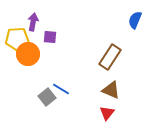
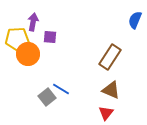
red triangle: moved 1 px left
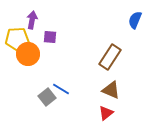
purple arrow: moved 1 px left, 2 px up
red triangle: rotated 14 degrees clockwise
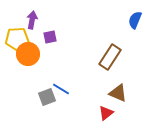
purple square: rotated 16 degrees counterclockwise
brown triangle: moved 7 px right, 3 px down
gray square: rotated 18 degrees clockwise
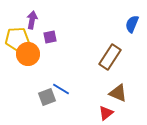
blue semicircle: moved 3 px left, 4 px down
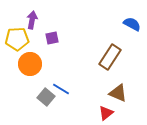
blue semicircle: rotated 96 degrees clockwise
purple square: moved 2 px right, 1 px down
orange circle: moved 2 px right, 10 px down
gray square: moved 1 px left; rotated 30 degrees counterclockwise
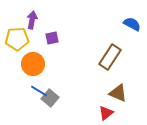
orange circle: moved 3 px right
blue line: moved 22 px left, 2 px down
gray square: moved 4 px right, 1 px down
